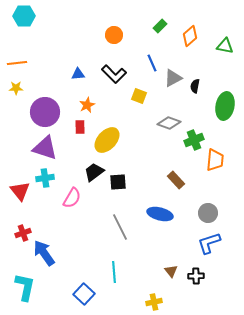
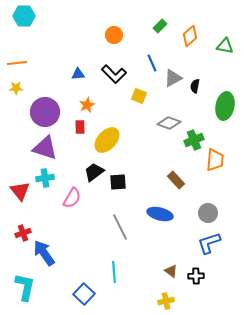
brown triangle: rotated 16 degrees counterclockwise
yellow cross: moved 12 px right, 1 px up
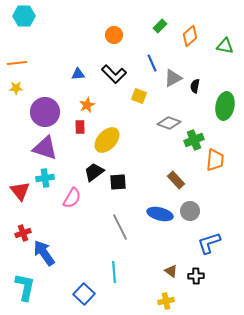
gray circle: moved 18 px left, 2 px up
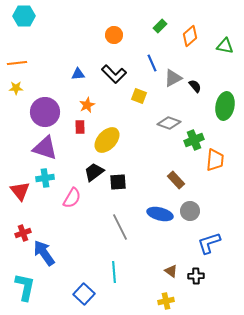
black semicircle: rotated 128 degrees clockwise
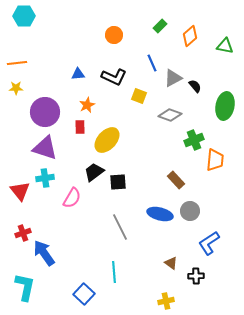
black L-shape: moved 3 px down; rotated 20 degrees counterclockwise
gray diamond: moved 1 px right, 8 px up
blue L-shape: rotated 15 degrees counterclockwise
brown triangle: moved 8 px up
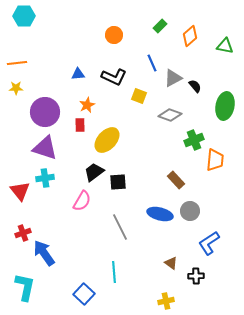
red rectangle: moved 2 px up
pink semicircle: moved 10 px right, 3 px down
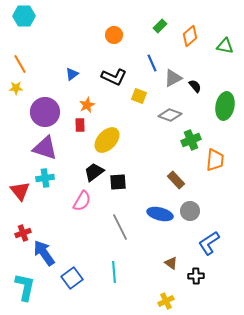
orange line: moved 3 px right, 1 px down; rotated 66 degrees clockwise
blue triangle: moved 6 px left; rotated 32 degrees counterclockwise
green cross: moved 3 px left
blue square: moved 12 px left, 16 px up; rotated 10 degrees clockwise
yellow cross: rotated 14 degrees counterclockwise
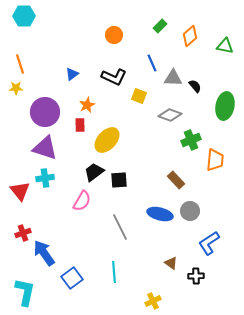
orange line: rotated 12 degrees clockwise
gray triangle: rotated 30 degrees clockwise
black square: moved 1 px right, 2 px up
cyan L-shape: moved 5 px down
yellow cross: moved 13 px left
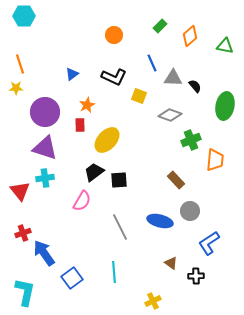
blue ellipse: moved 7 px down
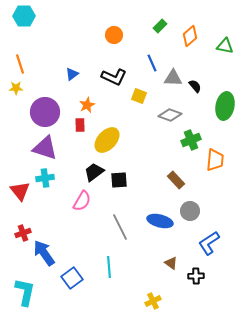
cyan line: moved 5 px left, 5 px up
